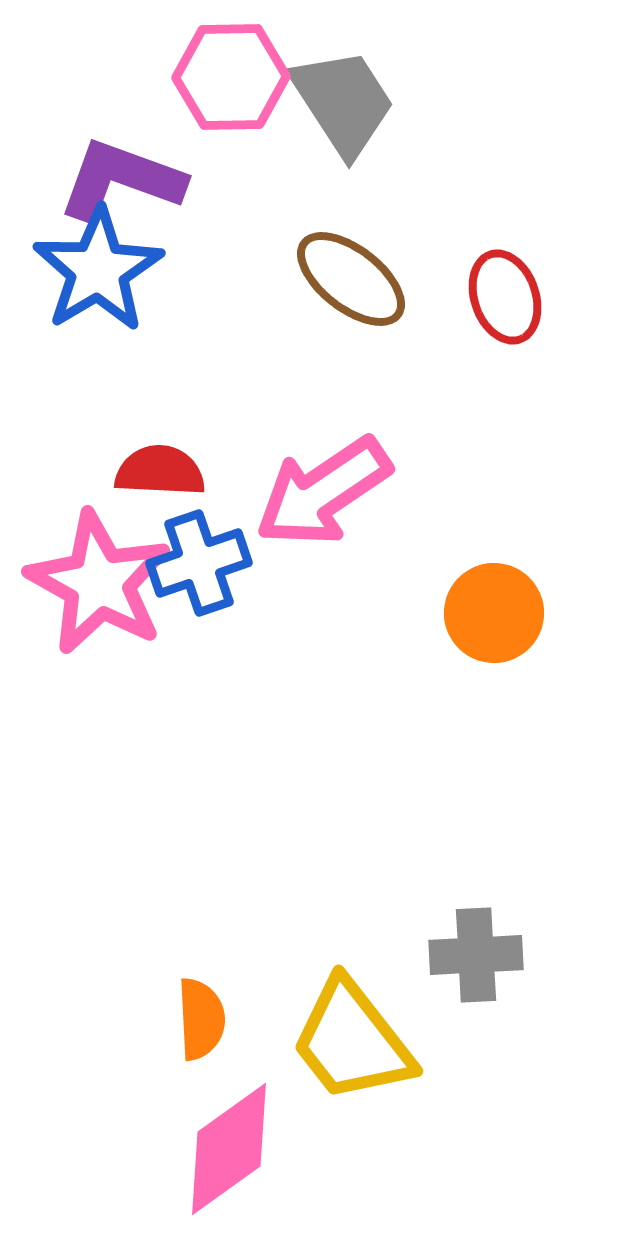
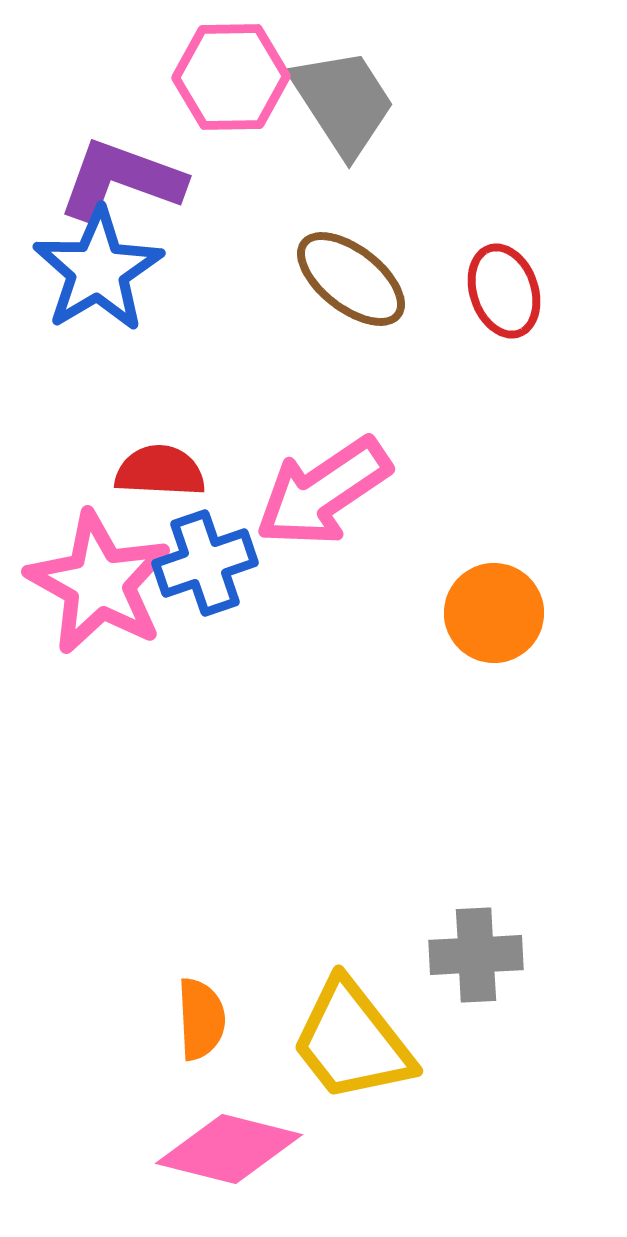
red ellipse: moved 1 px left, 6 px up
blue cross: moved 6 px right
pink diamond: rotated 50 degrees clockwise
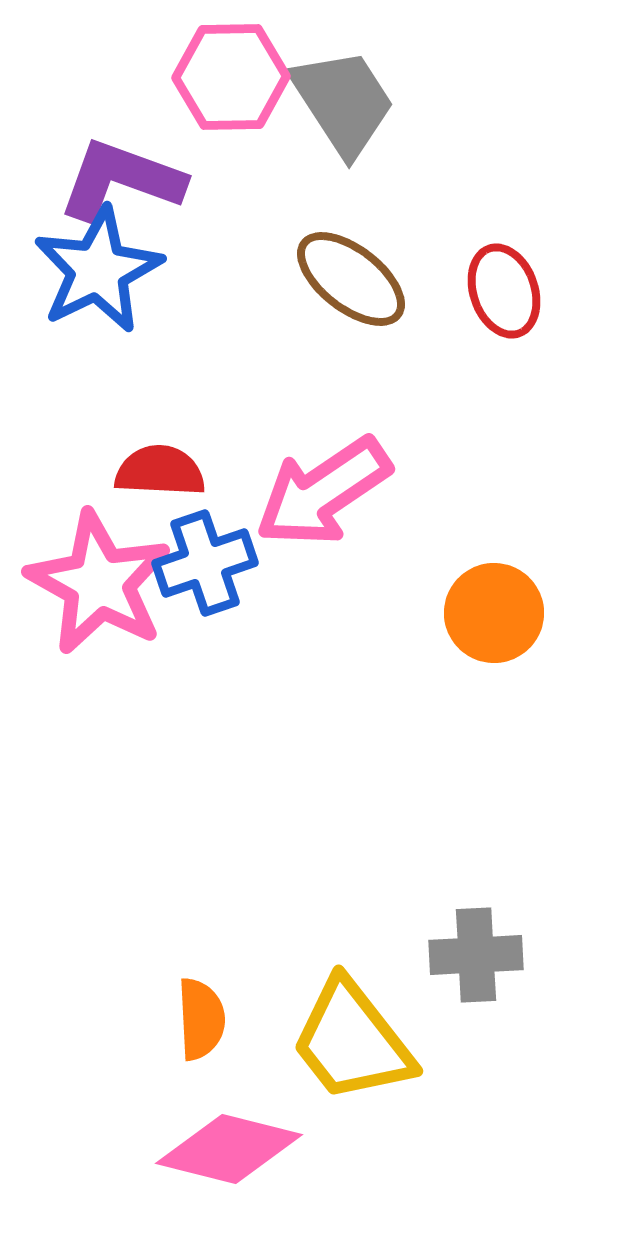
blue star: rotated 5 degrees clockwise
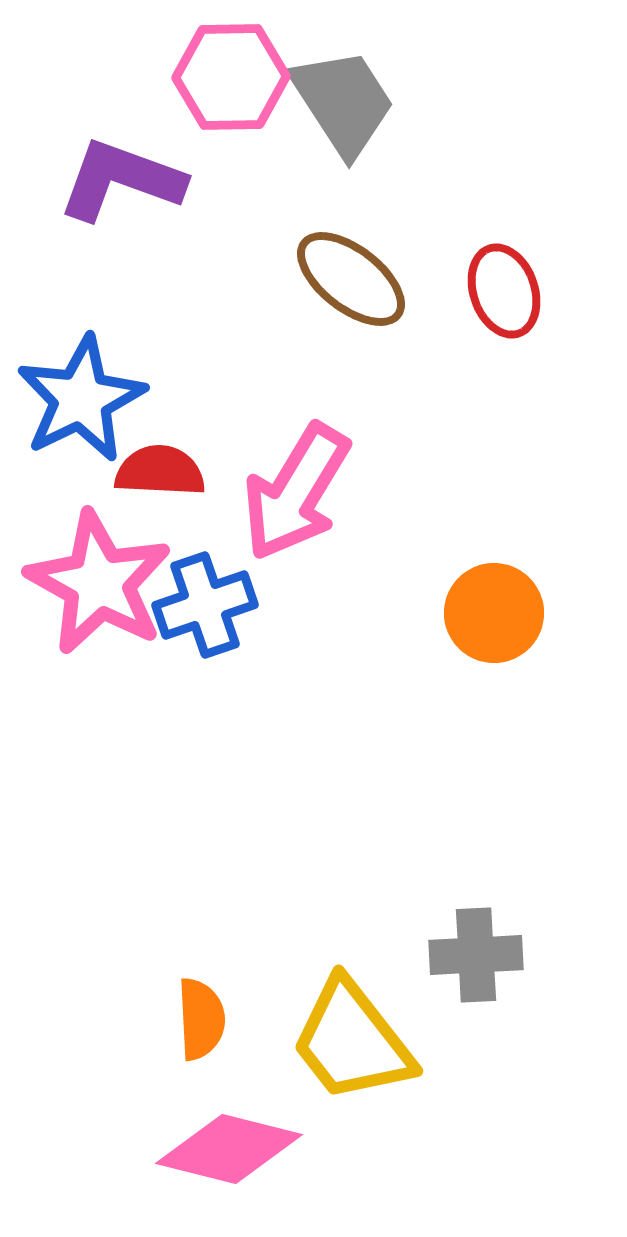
blue star: moved 17 px left, 129 px down
pink arrow: moved 27 px left; rotated 25 degrees counterclockwise
blue cross: moved 42 px down
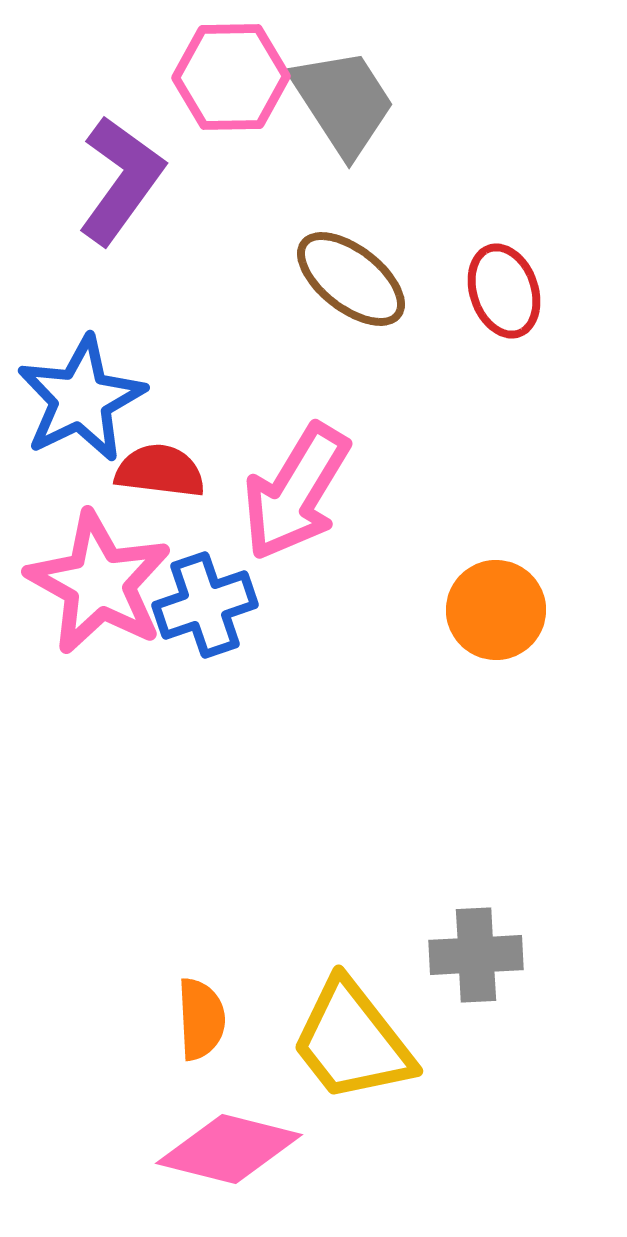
purple L-shape: rotated 106 degrees clockwise
red semicircle: rotated 4 degrees clockwise
orange circle: moved 2 px right, 3 px up
